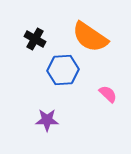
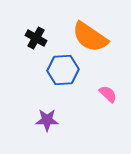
black cross: moved 1 px right, 1 px up
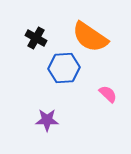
blue hexagon: moved 1 px right, 2 px up
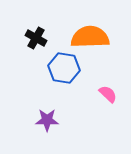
orange semicircle: rotated 144 degrees clockwise
blue hexagon: rotated 12 degrees clockwise
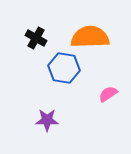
pink semicircle: rotated 78 degrees counterclockwise
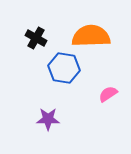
orange semicircle: moved 1 px right, 1 px up
purple star: moved 1 px right, 1 px up
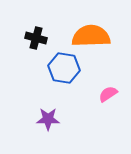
black cross: rotated 15 degrees counterclockwise
